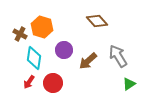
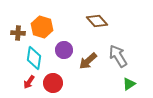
brown cross: moved 2 px left, 1 px up; rotated 24 degrees counterclockwise
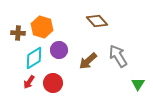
purple circle: moved 5 px left
cyan diamond: rotated 50 degrees clockwise
green triangle: moved 9 px right; rotated 24 degrees counterclockwise
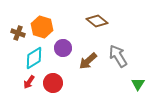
brown diamond: rotated 10 degrees counterclockwise
brown cross: rotated 16 degrees clockwise
purple circle: moved 4 px right, 2 px up
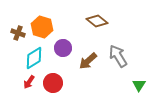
green triangle: moved 1 px right, 1 px down
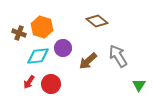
brown cross: moved 1 px right
cyan diamond: moved 4 px right, 2 px up; rotated 25 degrees clockwise
red circle: moved 2 px left, 1 px down
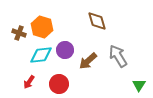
brown diamond: rotated 35 degrees clockwise
purple circle: moved 2 px right, 2 px down
cyan diamond: moved 3 px right, 1 px up
red circle: moved 8 px right
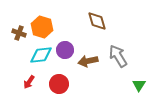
brown arrow: rotated 30 degrees clockwise
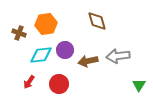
orange hexagon: moved 4 px right, 3 px up; rotated 25 degrees counterclockwise
gray arrow: rotated 65 degrees counterclockwise
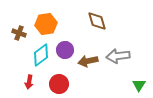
cyan diamond: rotated 30 degrees counterclockwise
red arrow: rotated 24 degrees counterclockwise
